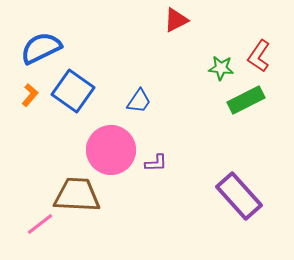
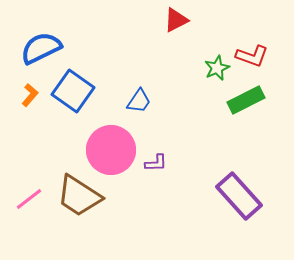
red L-shape: moved 7 px left; rotated 104 degrees counterclockwise
green star: moved 4 px left; rotated 30 degrees counterclockwise
brown trapezoid: moved 2 px right, 1 px down; rotated 150 degrees counterclockwise
pink line: moved 11 px left, 25 px up
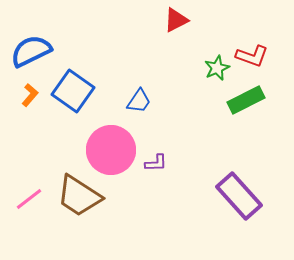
blue semicircle: moved 10 px left, 3 px down
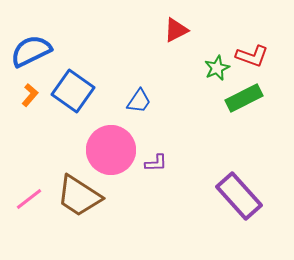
red triangle: moved 10 px down
green rectangle: moved 2 px left, 2 px up
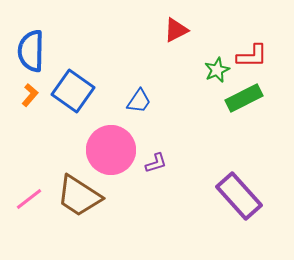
blue semicircle: rotated 63 degrees counterclockwise
red L-shape: rotated 20 degrees counterclockwise
green star: moved 2 px down
purple L-shape: rotated 15 degrees counterclockwise
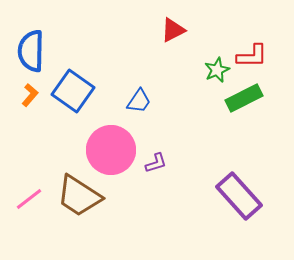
red triangle: moved 3 px left
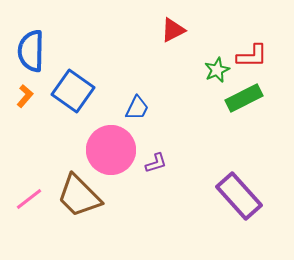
orange L-shape: moved 5 px left, 1 px down
blue trapezoid: moved 2 px left, 7 px down; rotated 8 degrees counterclockwise
brown trapezoid: rotated 12 degrees clockwise
